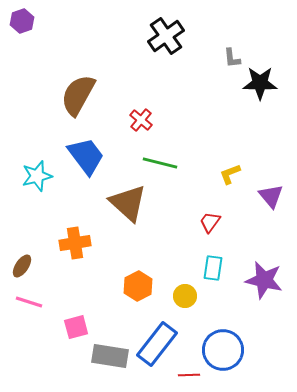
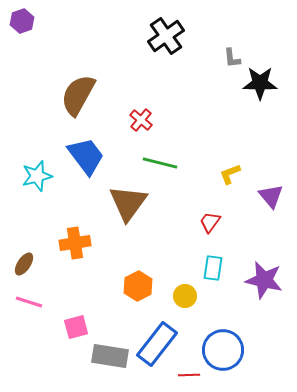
brown triangle: rotated 24 degrees clockwise
brown ellipse: moved 2 px right, 2 px up
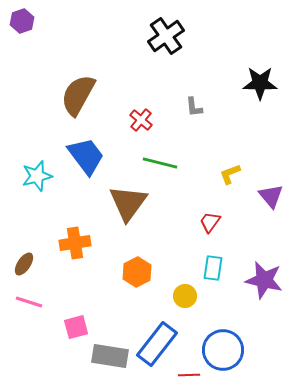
gray L-shape: moved 38 px left, 49 px down
orange hexagon: moved 1 px left, 14 px up
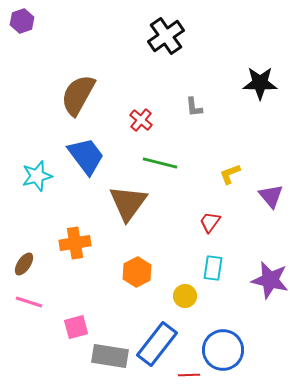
purple star: moved 6 px right
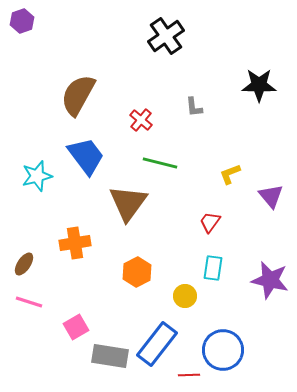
black star: moved 1 px left, 2 px down
pink square: rotated 15 degrees counterclockwise
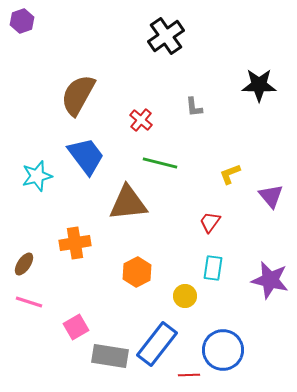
brown triangle: rotated 48 degrees clockwise
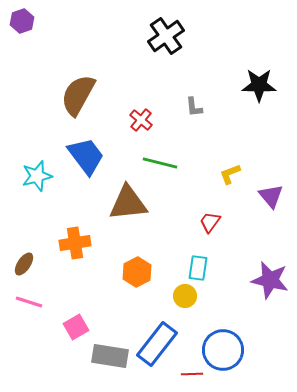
cyan rectangle: moved 15 px left
red line: moved 3 px right, 1 px up
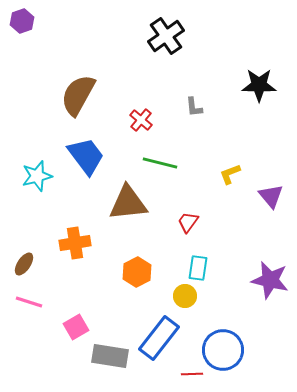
red trapezoid: moved 22 px left
blue rectangle: moved 2 px right, 6 px up
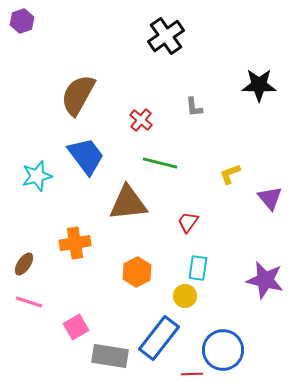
purple triangle: moved 1 px left, 2 px down
purple star: moved 5 px left
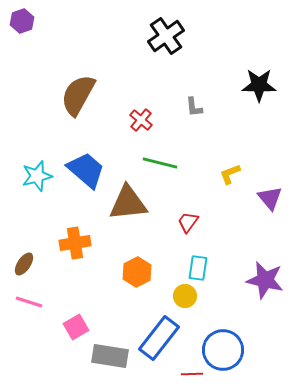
blue trapezoid: moved 14 px down; rotated 12 degrees counterclockwise
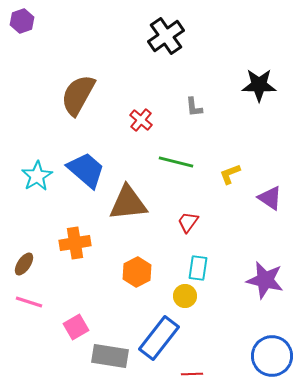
green line: moved 16 px right, 1 px up
cyan star: rotated 16 degrees counterclockwise
purple triangle: rotated 16 degrees counterclockwise
blue circle: moved 49 px right, 6 px down
